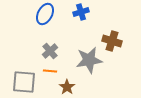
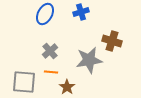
orange line: moved 1 px right, 1 px down
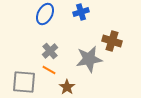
gray star: moved 1 px up
orange line: moved 2 px left, 2 px up; rotated 24 degrees clockwise
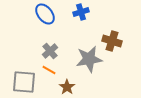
blue ellipse: rotated 65 degrees counterclockwise
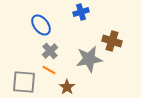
blue ellipse: moved 4 px left, 11 px down
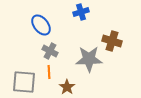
gray cross: rotated 21 degrees counterclockwise
gray star: rotated 8 degrees clockwise
orange line: moved 2 px down; rotated 56 degrees clockwise
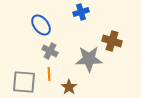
orange line: moved 2 px down
brown star: moved 2 px right
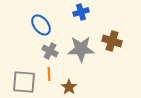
gray star: moved 8 px left, 10 px up
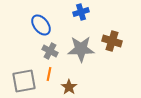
orange line: rotated 16 degrees clockwise
gray square: moved 1 px up; rotated 15 degrees counterclockwise
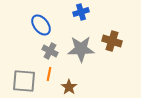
gray square: rotated 15 degrees clockwise
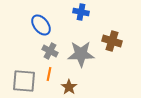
blue cross: rotated 28 degrees clockwise
gray star: moved 5 px down
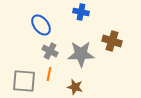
brown star: moved 6 px right; rotated 21 degrees counterclockwise
